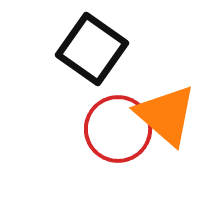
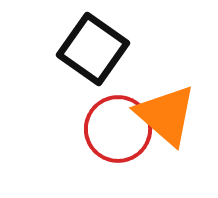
black square: moved 1 px right
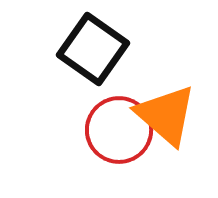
red circle: moved 1 px right, 1 px down
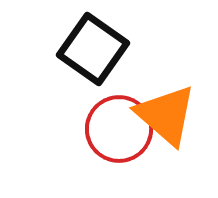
red circle: moved 1 px up
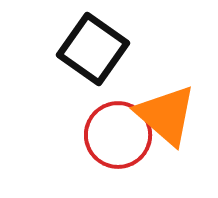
red circle: moved 1 px left, 6 px down
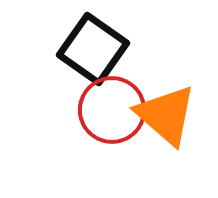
red circle: moved 6 px left, 25 px up
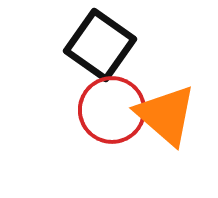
black square: moved 7 px right, 4 px up
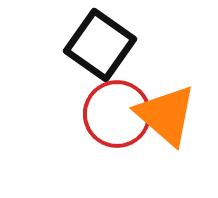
red circle: moved 5 px right, 4 px down
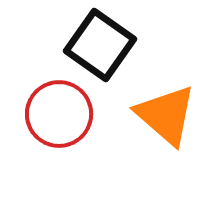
red circle: moved 58 px left
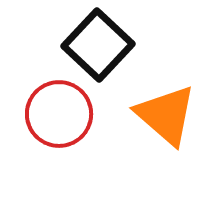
black square: moved 2 px left; rotated 8 degrees clockwise
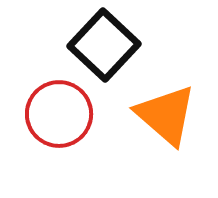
black square: moved 6 px right
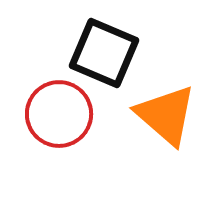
black square: moved 8 px down; rotated 20 degrees counterclockwise
